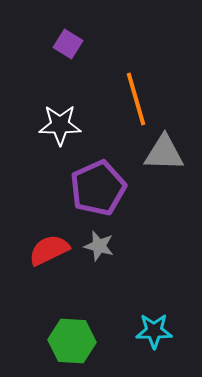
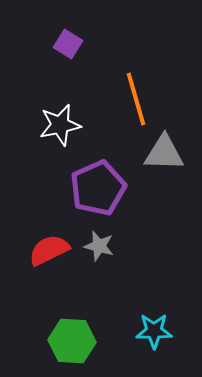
white star: rotated 12 degrees counterclockwise
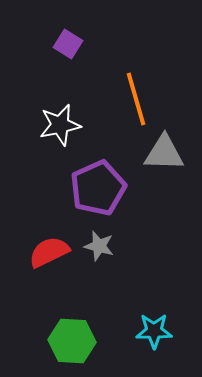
red semicircle: moved 2 px down
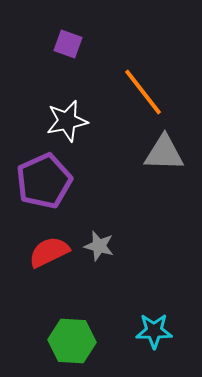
purple square: rotated 12 degrees counterclockwise
orange line: moved 7 px right, 7 px up; rotated 22 degrees counterclockwise
white star: moved 7 px right, 4 px up
purple pentagon: moved 54 px left, 7 px up
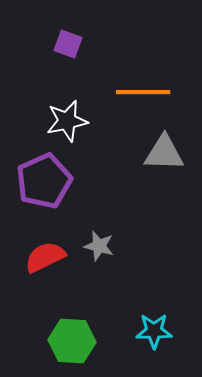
orange line: rotated 52 degrees counterclockwise
red semicircle: moved 4 px left, 5 px down
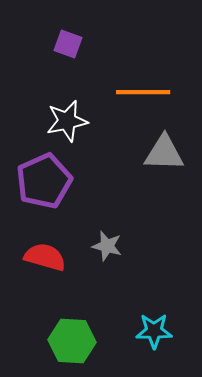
gray star: moved 8 px right
red semicircle: rotated 42 degrees clockwise
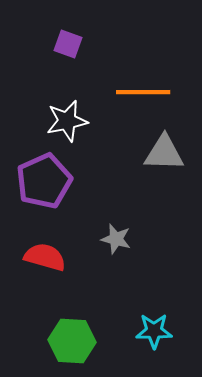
gray star: moved 9 px right, 7 px up
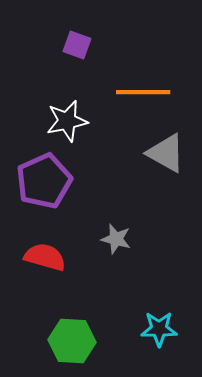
purple square: moved 9 px right, 1 px down
gray triangle: moved 2 px right; rotated 27 degrees clockwise
cyan star: moved 5 px right, 2 px up
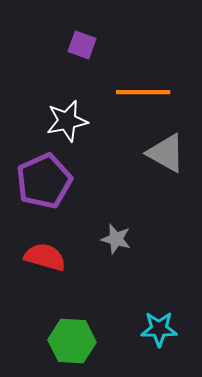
purple square: moved 5 px right
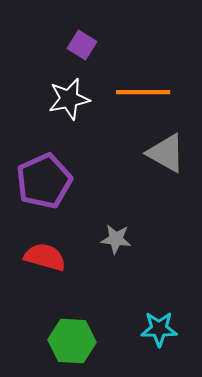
purple square: rotated 12 degrees clockwise
white star: moved 2 px right, 22 px up
gray star: rotated 8 degrees counterclockwise
